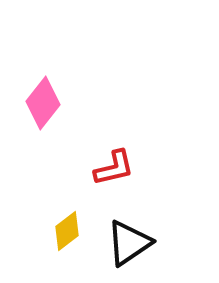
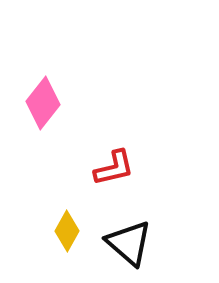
yellow diamond: rotated 24 degrees counterclockwise
black triangle: rotated 45 degrees counterclockwise
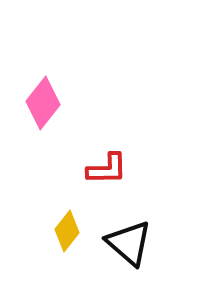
red L-shape: moved 7 px left, 1 px down; rotated 12 degrees clockwise
yellow diamond: rotated 9 degrees clockwise
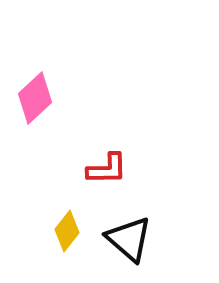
pink diamond: moved 8 px left, 5 px up; rotated 9 degrees clockwise
black triangle: moved 4 px up
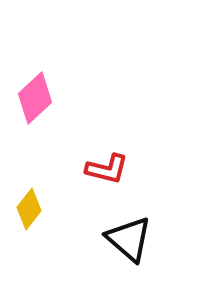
red L-shape: rotated 15 degrees clockwise
yellow diamond: moved 38 px left, 22 px up
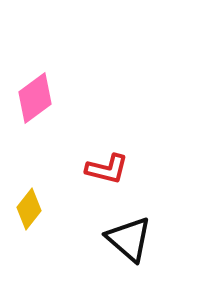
pink diamond: rotated 6 degrees clockwise
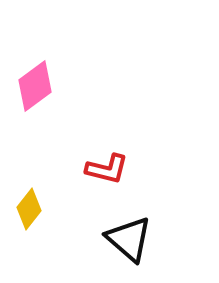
pink diamond: moved 12 px up
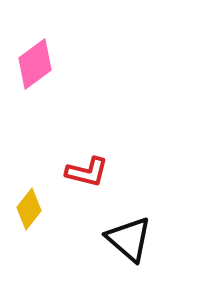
pink diamond: moved 22 px up
red L-shape: moved 20 px left, 3 px down
